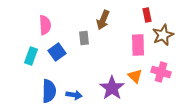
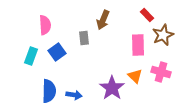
red rectangle: rotated 32 degrees counterclockwise
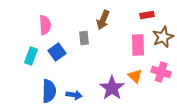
red rectangle: rotated 56 degrees counterclockwise
brown star: moved 2 px down
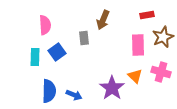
cyan rectangle: moved 4 px right, 1 px down; rotated 18 degrees counterclockwise
blue arrow: rotated 14 degrees clockwise
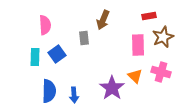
red rectangle: moved 2 px right, 1 px down
blue square: moved 2 px down
blue arrow: rotated 63 degrees clockwise
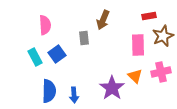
brown star: moved 1 px up
cyan rectangle: rotated 30 degrees counterclockwise
pink cross: rotated 30 degrees counterclockwise
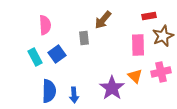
brown arrow: rotated 18 degrees clockwise
